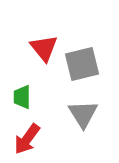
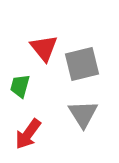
green trapezoid: moved 2 px left, 11 px up; rotated 15 degrees clockwise
red arrow: moved 1 px right, 5 px up
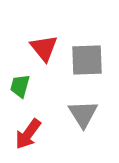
gray square: moved 5 px right, 4 px up; rotated 12 degrees clockwise
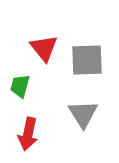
red arrow: rotated 24 degrees counterclockwise
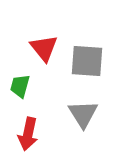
gray square: moved 1 px down; rotated 6 degrees clockwise
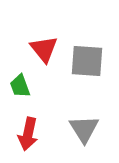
red triangle: moved 1 px down
green trapezoid: rotated 35 degrees counterclockwise
gray triangle: moved 1 px right, 15 px down
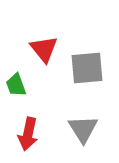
gray square: moved 7 px down; rotated 9 degrees counterclockwise
green trapezoid: moved 4 px left, 1 px up
gray triangle: moved 1 px left
